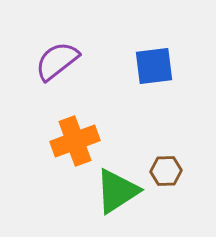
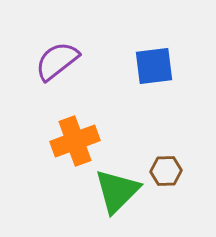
green triangle: rotated 12 degrees counterclockwise
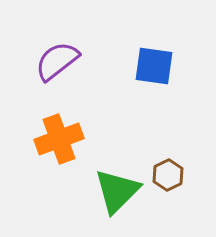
blue square: rotated 15 degrees clockwise
orange cross: moved 16 px left, 2 px up
brown hexagon: moved 2 px right, 4 px down; rotated 24 degrees counterclockwise
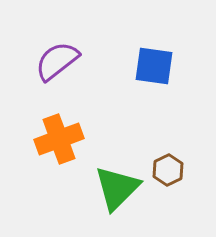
brown hexagon: moved 5 px up
green triangle: moved 3 px up
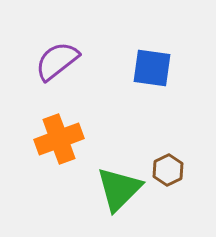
blue square: moved 2 px left, 2 px down
green triangle: moved 2 px right, 1 px down
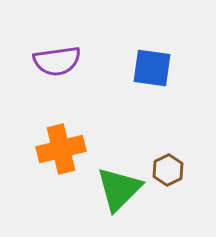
purple semicircle: rotated 150 degrees counterclockwise
orange cross: moved 2 px right, 10 px down; rotated 6 degrees clockwise
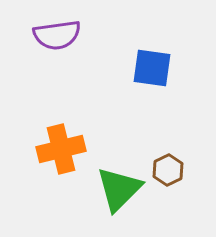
purple semicircle: moved 26 px up
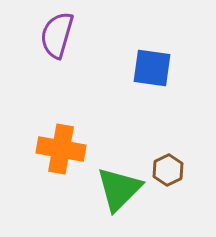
purple semicircle: rotated 114 degrees clockwise
orange cross: rotated 24 degrees clockwise
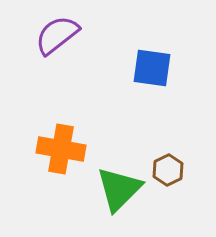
purple semicircle: rotated 36 degrees clockwise
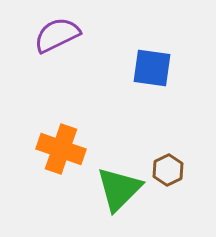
purple semicircle: rotated 12 degrees clockwise
orange cross: rotated 9 degrees clockwise
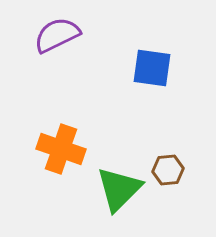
brown hexagon: rotated 20 degrees clockwise
